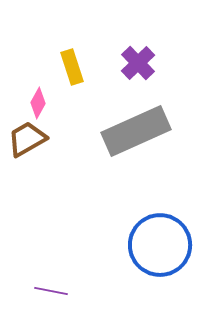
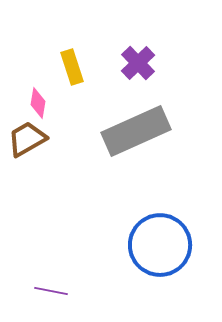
pink diamond: rotated 20 degrees counterclockwise
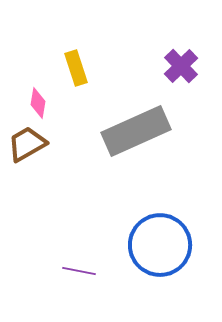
purple cross: moved 43 px right, 3 px down
yellow rectangle: moved 4 px right, 1 px down
brown trapezoid: moved 5 px down
purple line: moved 28 px right, 20 px up
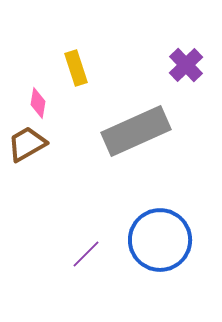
purple cross: moved 5 px right, 1 px up
blue circle: moved 5 px up
purple line: moved 7 px right, 17 px up; rotated 56 degrees counterclockwise
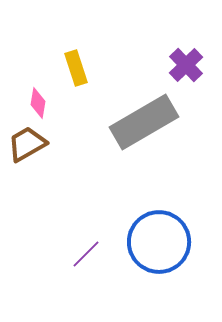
gray rectangle: moved 8 px right, 9 px up; rotated 6 degrees counterclockwise
blue circle: moved 1 px left, 2 px down
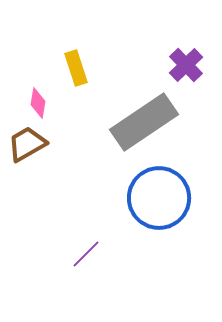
gray rectangle: rotated 4 degrees counterclockwise
blue circle: moved 44 px up
